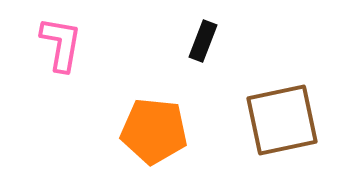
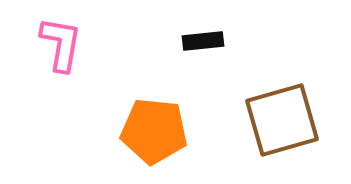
black rectangle: rotated 63 degrees clockwise
brown square: rotated 4 degrees counterclockwise
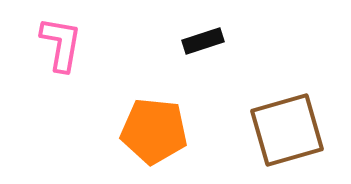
black rectangle: rotated 12 degrees counterclockwise
brown square: moved 5 px right, 10 px down
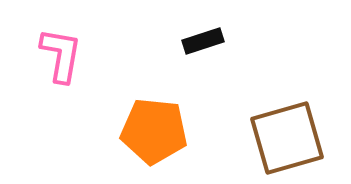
pink L-shape: moved 11 px down
brown square: moved 8 px down
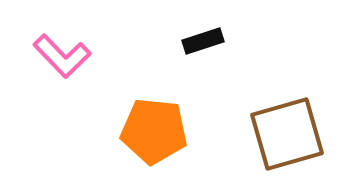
pink L-shape: moved 1 px right, 1 px down; rotated 126 degrees clockwise
brown square: moved 4 px up
